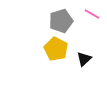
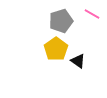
yellow pentagon: rotated 10 degrees clockwise
black triangle: moved 6 px left, 2 px down; rotated 42 degrees counterclockwise
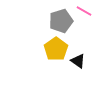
pink line: moved 8 px left, 3 px up
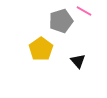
yellow pentagon: moved 15 px left
black triangle: rotated 14 degrees clockwise
